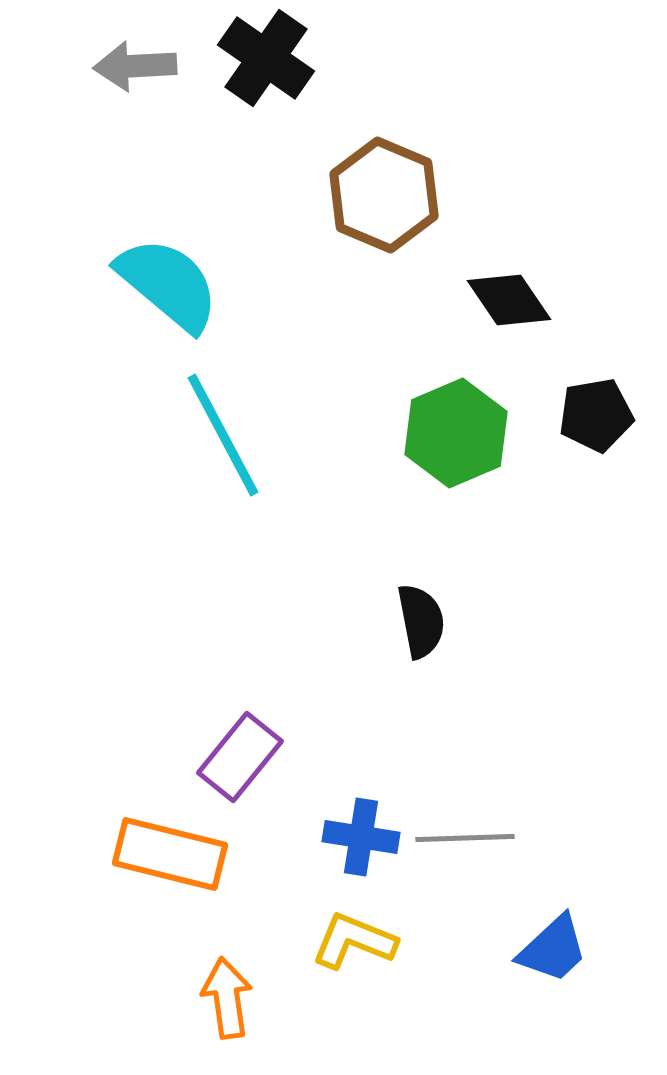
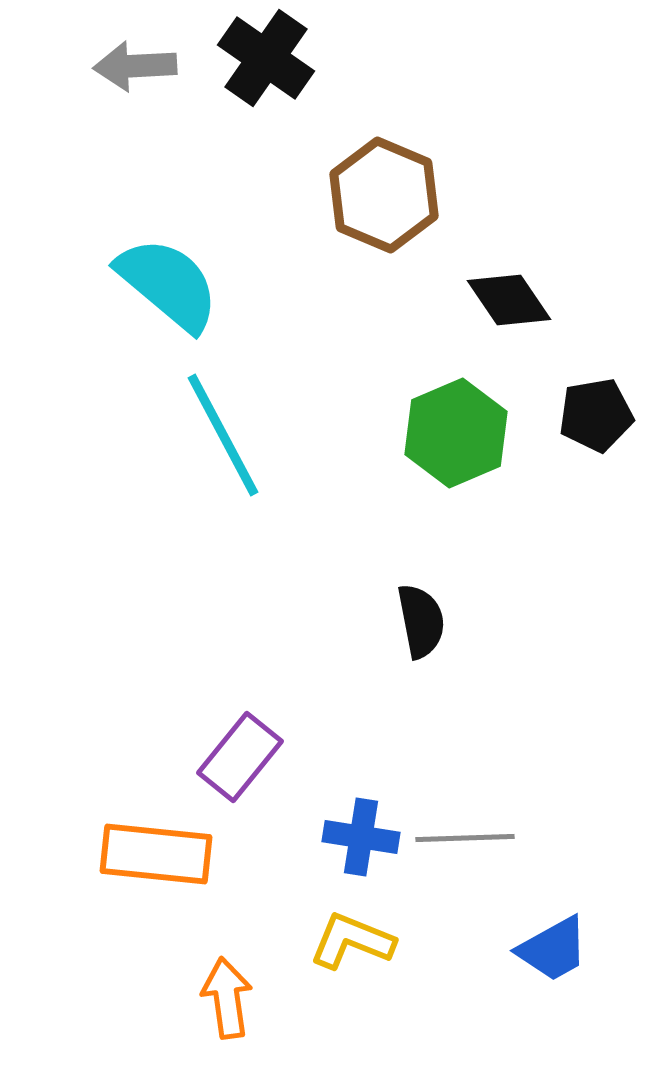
orange rectangle: moved 14 px left; rotated 8 degrees counterclockwise
yellow L-shape: moved 2 px left
blue trapezoid: rotated 14 degrees clockwise
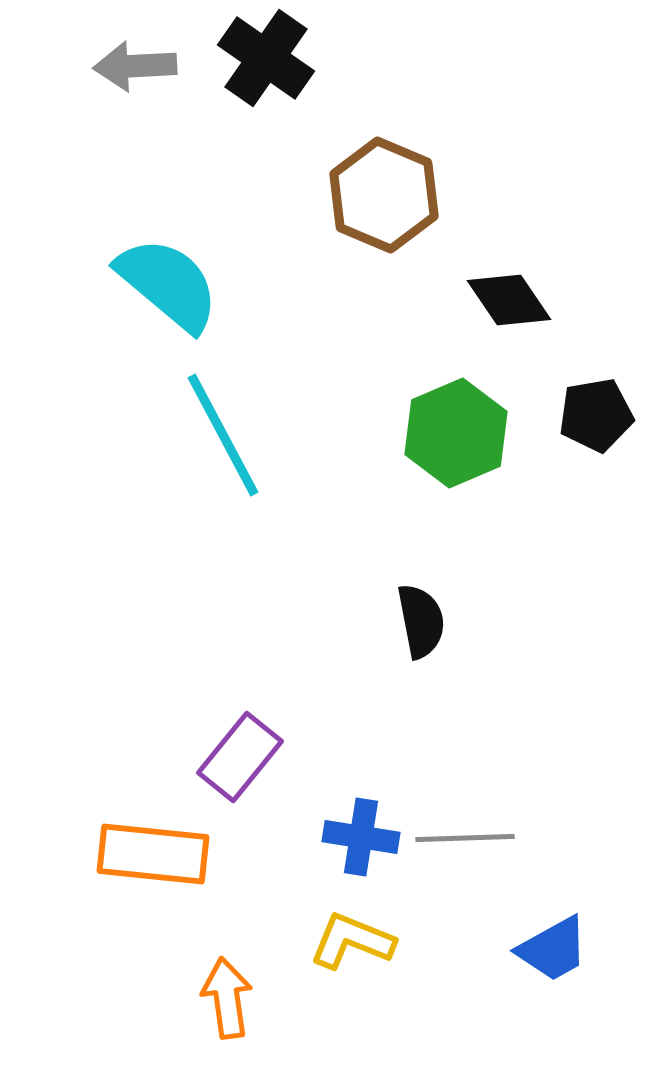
orange rectangle: moved 3 px left
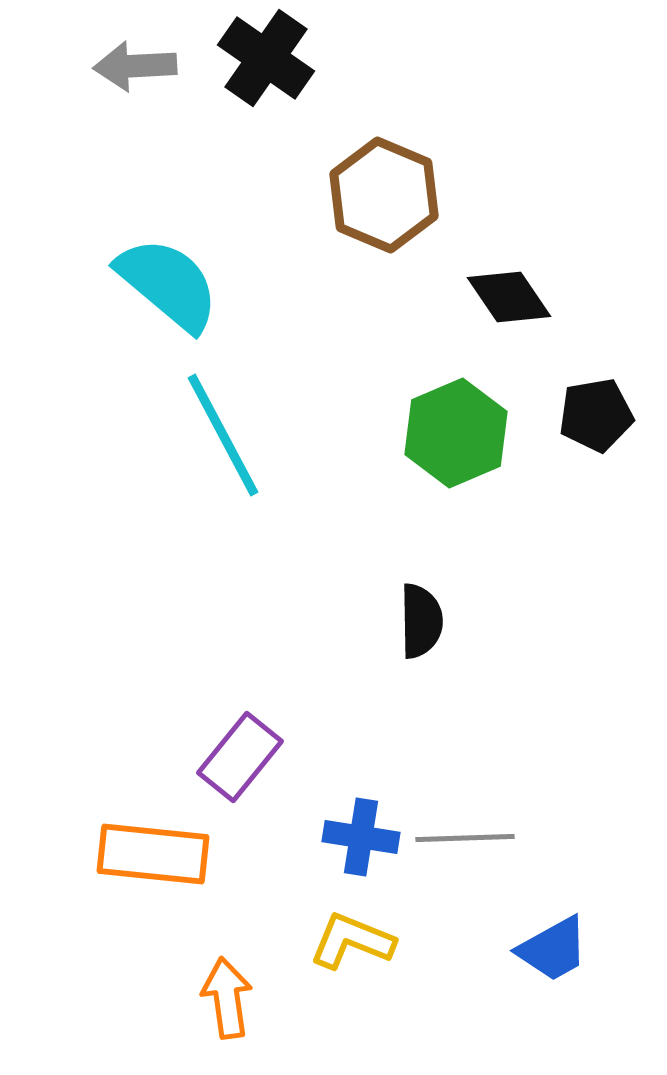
black diamond: moved 3 px up
black semicircle: rotated 10 degrees clockwise
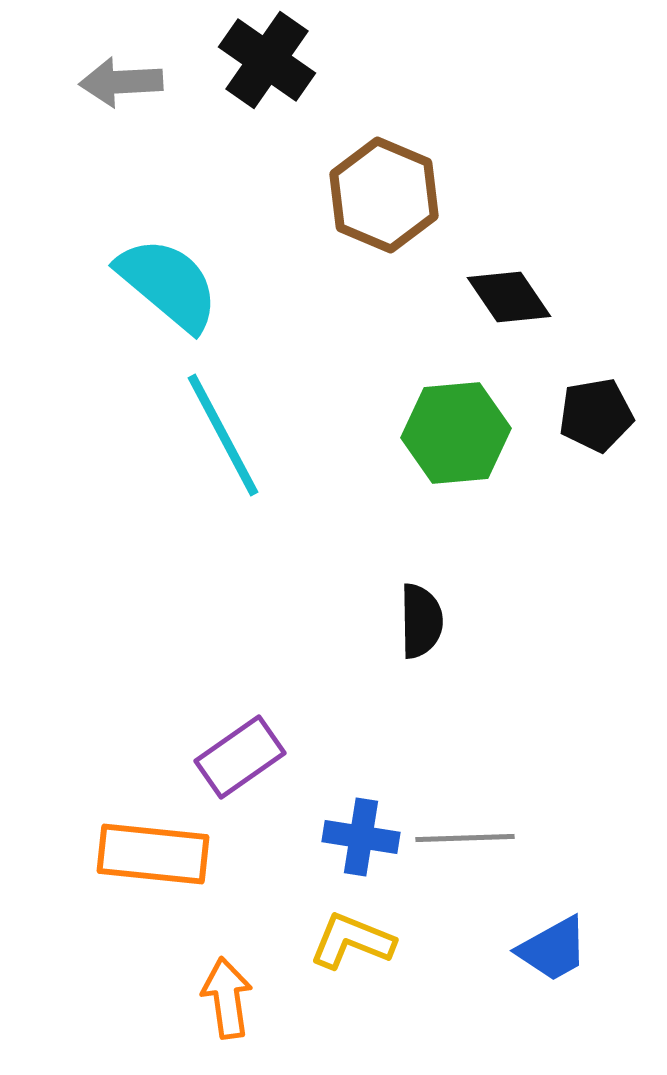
black cross: moved 1 px right, 2 px down
gray arrow: moved 14 px left, 16 px down
green hexagon: rotated 18 degrees clockwise
purple rectangle: rotated 16 degrees clockwise
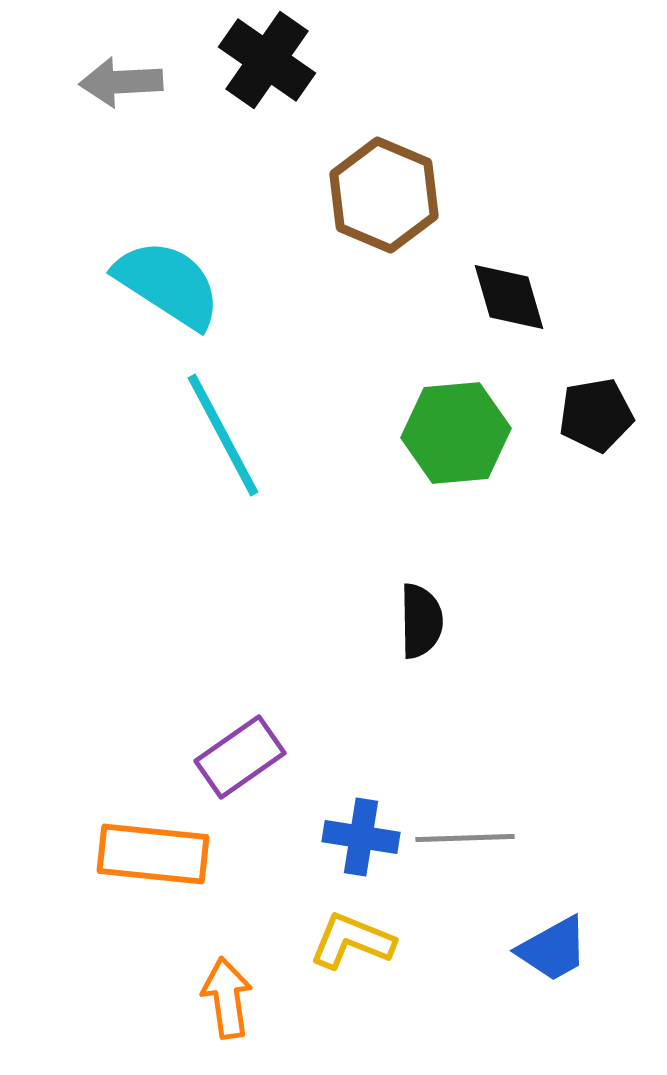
cyan semicircle: rotated 7 degrees counterclockwise
black diamond: rotated 18 degrees clockwise
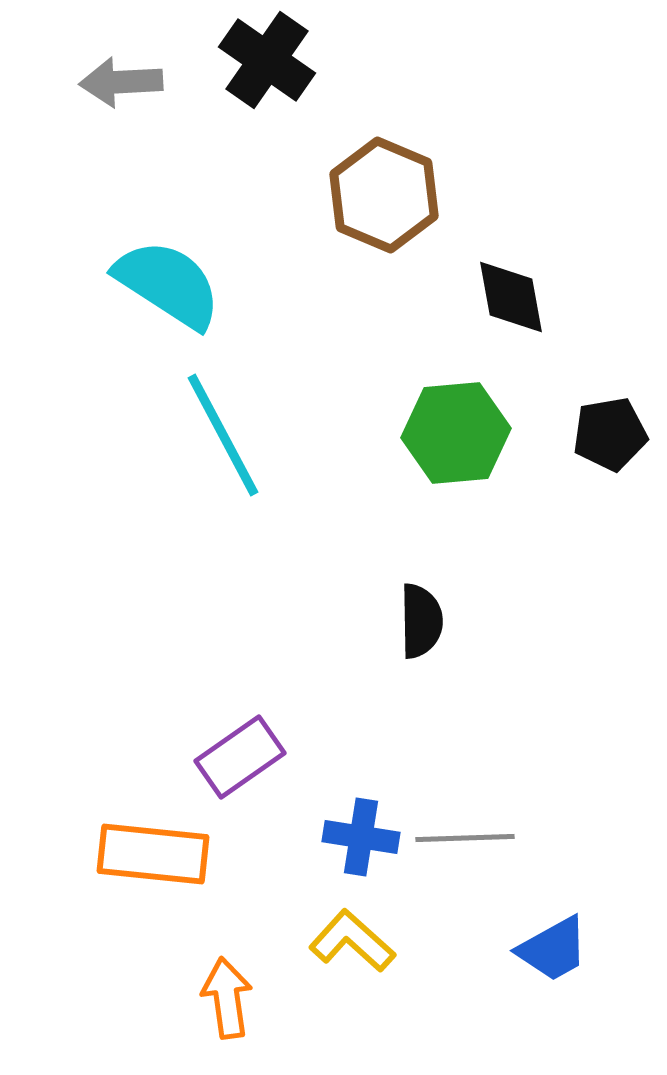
black diamond: moved 2 px right; rotated 6 degrees clockwise
black pentagon: moved 14 px right, 19 px down
yellow L-shape: rotated 20 degrees clockwise
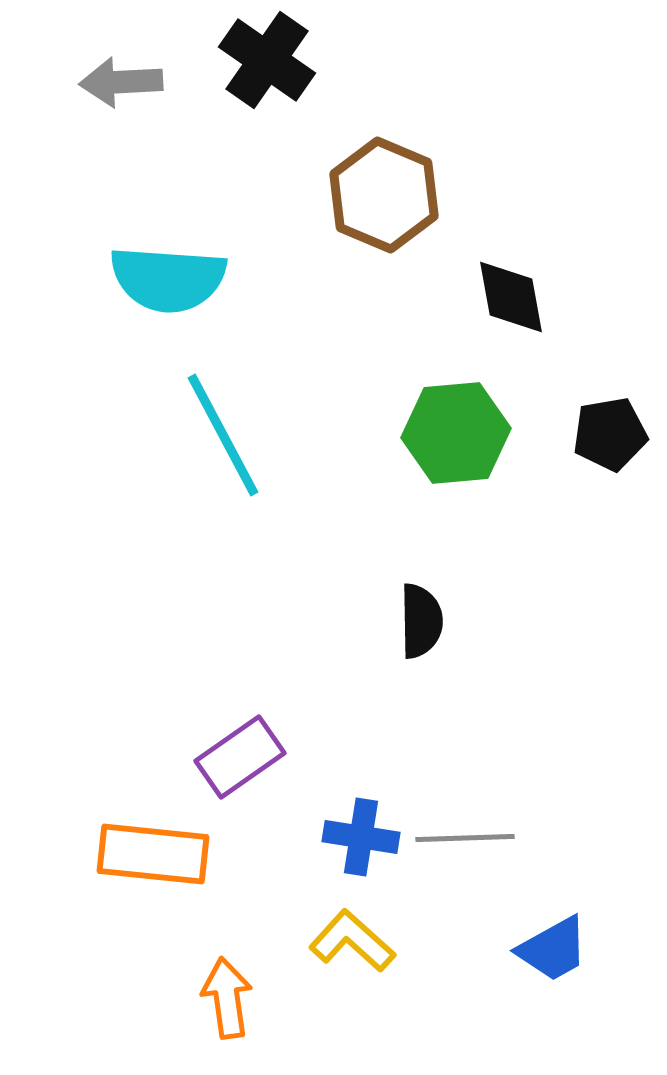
cyan semicircle: moved 5 px up; rotated 151 degrees clockwise
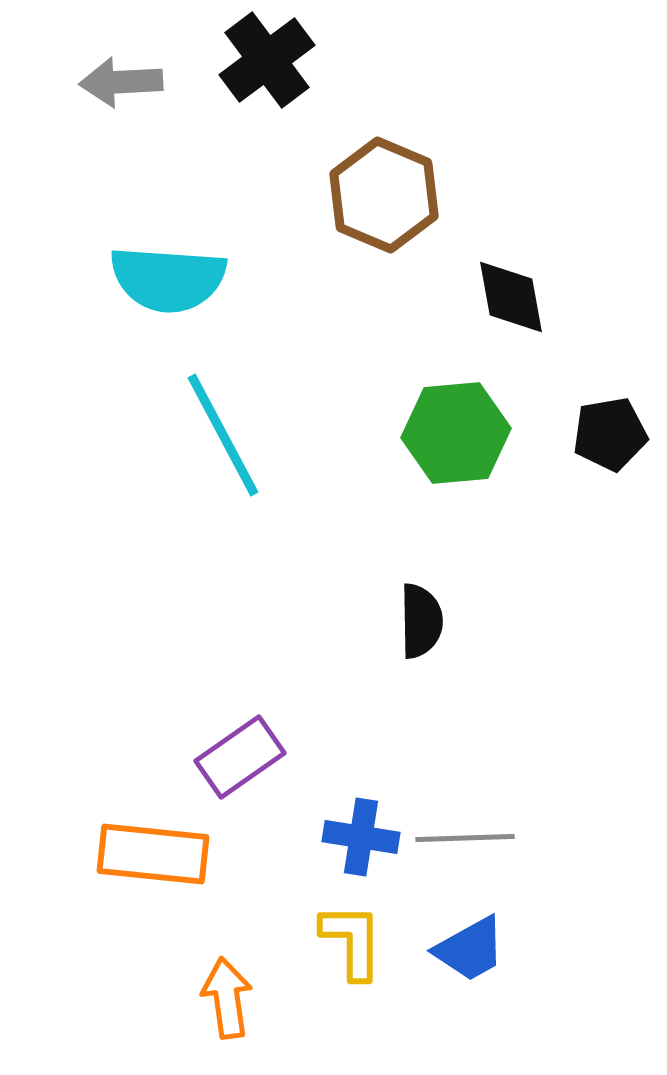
black cross: rotated 18 degrees clockwise
yellow L-shape: rotated 48 degrees clockwise
blue trapezoid: moved 83 px left
